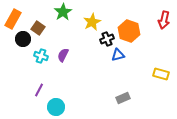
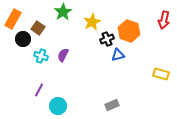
gray rectangle: moved 11 px left, 7 px down
cyan circle: moved 2 px right, 1 px up
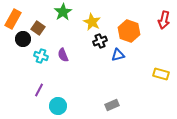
yellow star: rotated 18 degrees counterclockwise
black cross: moved 7 px left, 2 px down
purple semicircle: rotated 48 degrees counterclockwise
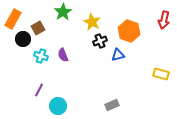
brown square: rotated 24 degrees clockwise
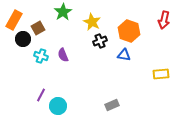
orange rectangle: moved 1 px right, 1 px down
blue triangle: moved 6 px right; rotated 24 degrees clockwise
yellow rectangle: rotated 21 degrees counterclockwise
purple line: moved 2 px right, 5 px down
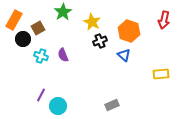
blue triangle: rotated 32 degrees clockwise
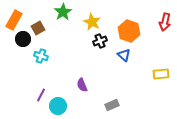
red arrow: moved 1 px right, 2 px down
purple semicircle: moved 19 px right, 30 px down
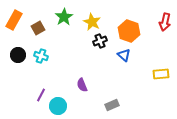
green star: moved 1 px right, 5 px down
black circle: moved 5 px left, 16 px down
